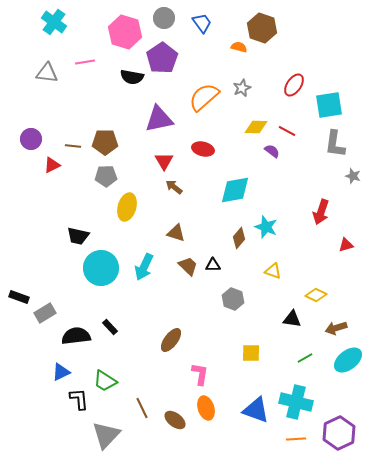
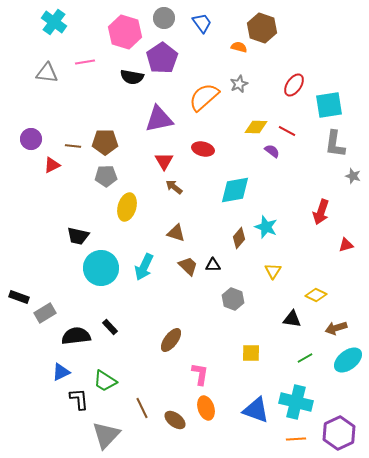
gray star at (242, 88): moved 3 px left, 4 px up
yellow triangle at (273, 271): rotated 42 degrees clockwise
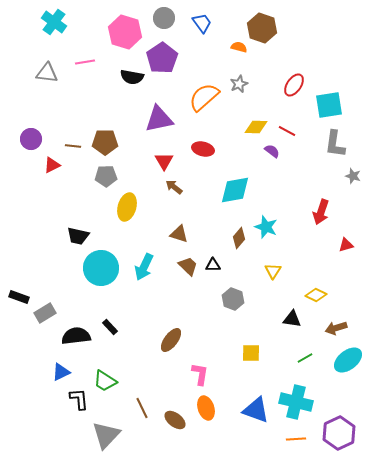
brown triangle at (176, 233): moved 3 px right, 1 px down
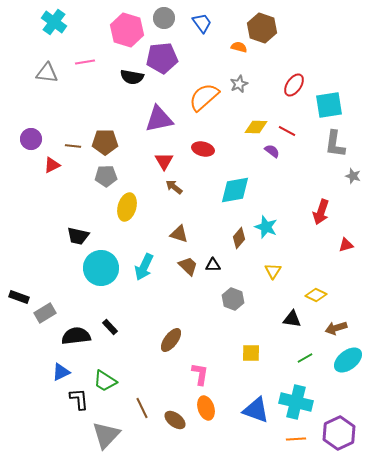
pink hexagon at (125, 32): moved 2 px right, 2 px up
purple pentagon at (162, 58): rotated 28 degrees clockwise
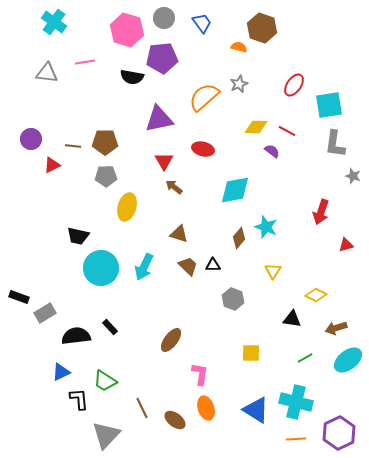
blue triangle at (256, 410): rotated 12 degrees clockwise
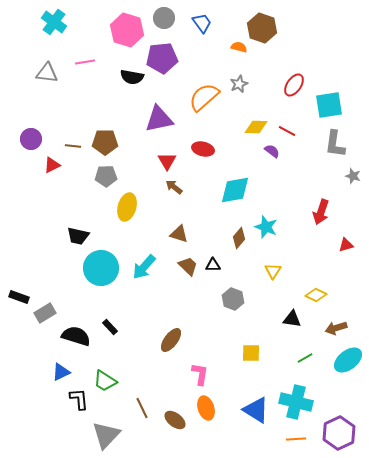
red triangle at (164, 161): moved 3 px right
cyan arrow at (144, 267): rotated 16 degrees clockwise
black semicircle at (76, 336): rotated 24 degrees clockwise
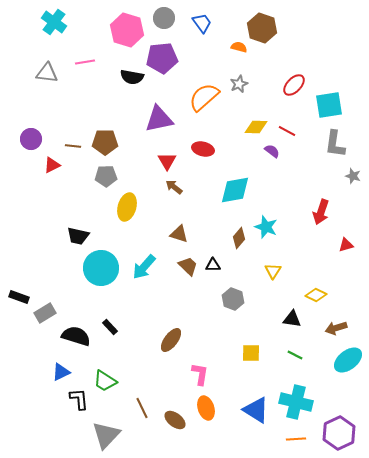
red ellipse at (294, 85): rotated 10 degrees clockwise
green line at (305, 358): moved 10 px left, 3 px up; rotated 56 degrees clockwise
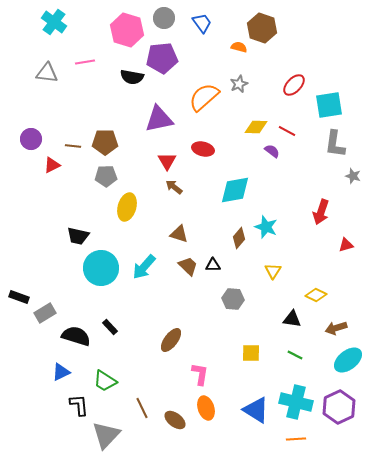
gray hexagon at (233, 299): rotated 15 degrees counterclockwise
black L-shape at (79, 399): moved 6 px down
purple hexagon at (339, 433): moved 26 px up
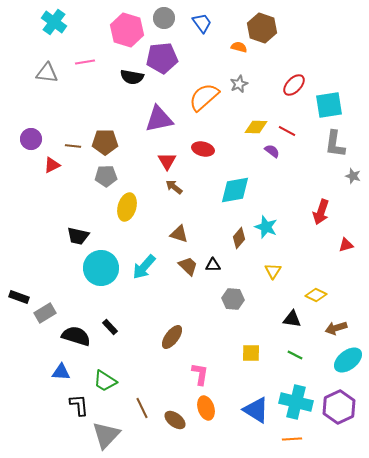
brown ellipse at (171, 340): moved 1 px right, 3 px up
blue triangle at (61, 372): rotated 30 degrees clockwise
orange line at (296, 439): moved 4 px left
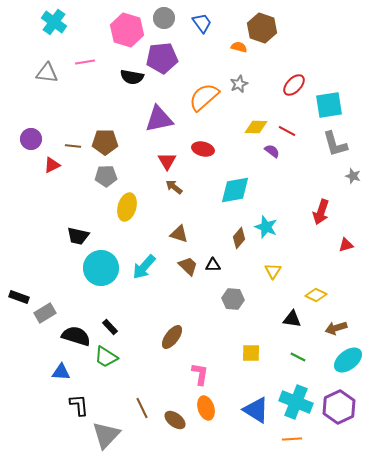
gray L-shape at (335, 144): rotated 24 degrees counterclockwise
green line at (295, 355): moved 3 px right, 2 px down
green trapezoid at (105, 381): moved 1 px right, 24 px up
cyan cross at (296, 402): rotated 8 degrees clockwise
